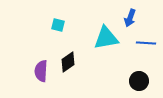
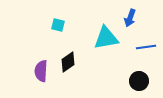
blue line: moved 4 px down; rotated 12 degrees counterclockwise
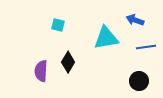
blue arrow: moved 5 px right, 2 px down; rotated 90 degrees clockwise
black diamond: rotated 25 degrees counterclockwise
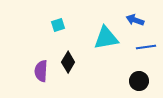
cyan square: rotated 32 degrees counterclockwise
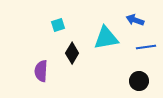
black diamond: moved 4 px right, 9 px up
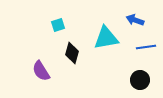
black diamond: rotated 15 degrees counterclockwise
purple semicircle: rotated 35 degrees counterclockwise
black circle: moved 1 px right, 1 px up
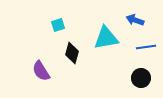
black circle: moved 1 px right, 2 px up
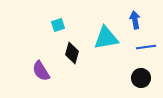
blue arrow: rotated 60 degrees clockwise
